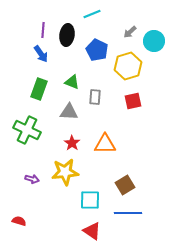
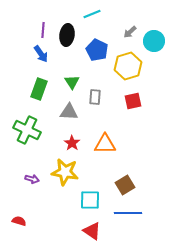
green triangle: rotated 35 degrees clockwise
yellow star: rotated 16 degrees clockwise
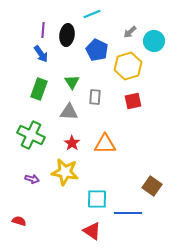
green cross: moved 4 px right, 5 px down
brown square: moved 27 px right, 1 px down; rotated 24 degrees counterclockwise
cyan square: moved 7 px right, 1 px up
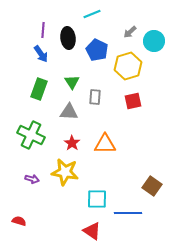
black ellipse: moved 1 px right, 3 px down; rotated 15 degrees counterclockwise
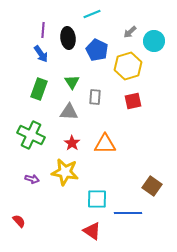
red semicircle: rotated 32 degrees clockwise
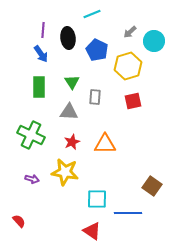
green rectangle: moved 2 px up; rotated 20 degrees counterclockwise
red star: moved 1 px up; rotated 14 degrees clockwise
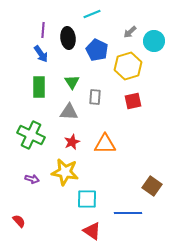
cyan square: moved 10 px left
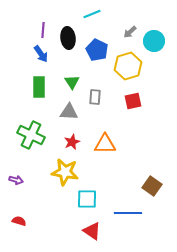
purple arrow: moved 16 px left, 1 px down
red semicircle: rotated 32 degrees counterclockwise
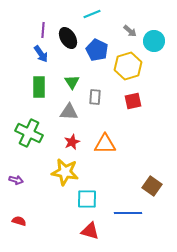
gray arrow: moved 1 px up; rotated 96 degrees counterclockwise
black ellipse: rotated 25 degrees counterclockwise
green cross: moved 2 px left, 2 px up
red triangle: moved 2 px left; rotated 18 degrees counterclockwise
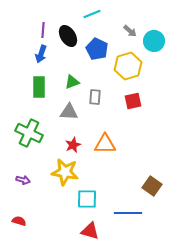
black ellipse: moved 2 px up
blue pentagon: moved 1 px up
blue arrow: rotated 54 degrees clockwise
green triangle: rotated 42 degrees clockwise
red star: moved 1 px right, 3 px down
purple arrow: moved 7 px right
